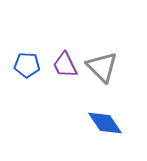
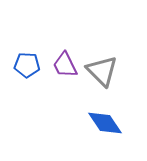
gray triangle: moved 4 px down
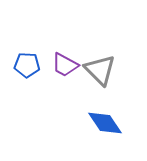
purple trapezoid: rotated 36 degrees counterclockwise
gray triangle: moved 2 px left, 1 px up
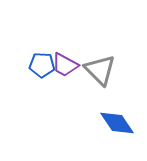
blue pentagon: moved 15 px right
blue diamond: moved 12 px right
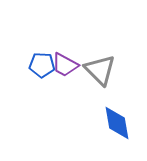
blue diamond: rotated 24 degrees clockwise
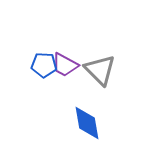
blue pentagon: moved 2 px right
blue diamond: moved 30 px left
